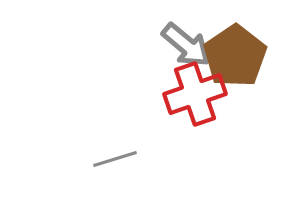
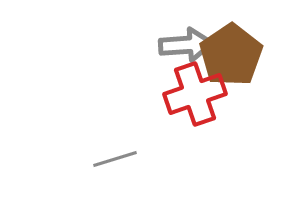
gray arrow: rotated 44 degrees counterclockwise
brown pentagon: moved 4 px left, 1 px up
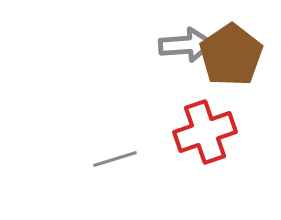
red cross: moved 10 px right, 38 px down
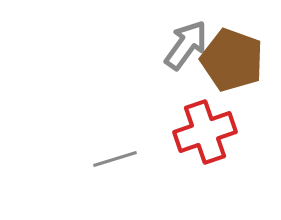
gray arrow: rotated 50 degrees counterclockwise
brown pentagon: moved 1 px right, 5 px down; rotated 18 degrees counterclockwise
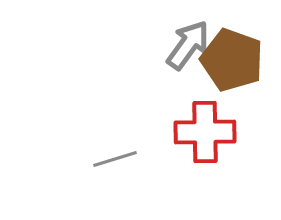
gray arrow: moved 2 px right
red cross: rotated 18 degrees clockwise
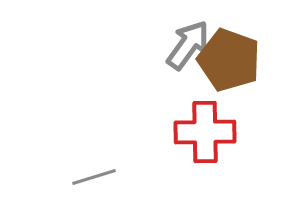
brown pentagon: moved 3 px left
gray line: moved 21 px left, 18 px down
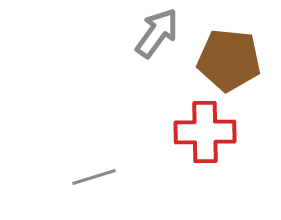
gray arrow: moved 31 px left, 12 px up
brown pentagon: rotated 14 degrees counterclockwise
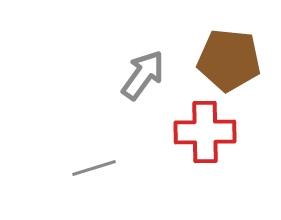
gray arrow: moved 14 px left, 42 px down
gray line: moved 9 px up
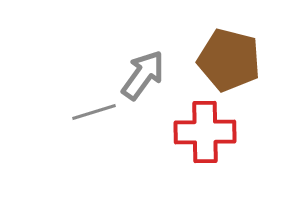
brown pentagon: rotated 8 degrees clockwise
gray line: moved 56 px up
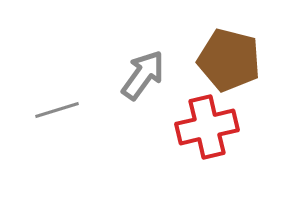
gray line: moved 37 px left, 2 px up
red cross: moved 2 px right, 5 px up; rotated 12 degrees counterclockwise
